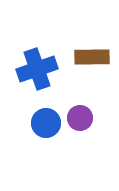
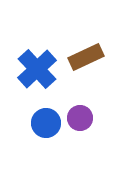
brown rectangle: moved 6 px left; rotated 24 degrees counterclockwise
blue cross: rotated 24 degrees counterclockwise
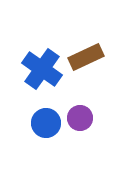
blue cross: moved 5 px right; rotated 12 degrees counterclockwise
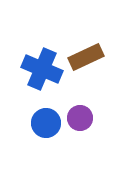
blue cross: rotated 12 degrees counterclockwise
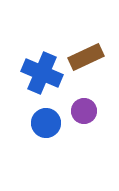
blue cross: moved 4 px down
purple circle: moved 4 px right, 7 px up
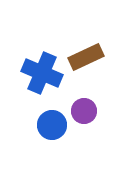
blue circle: moved 6 px right, 2 px down
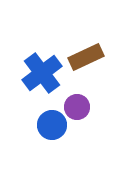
blue cross: rotated 30 degrees clockwise
purple circle: moved 7 px left, 4 px up
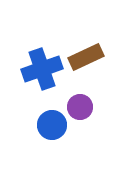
blue cross: moved 4 px up; rotated 18 degrees clockwise
purple circle: moved 3 px right
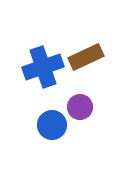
blue cross: moved 1 px right, 2 px up
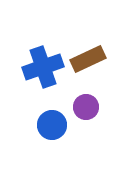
brown rectangle: moved 2 px right, 2 px down
purple circle: moved 6 px right
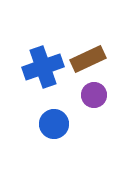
purple circle: moved 8 px right, 12 px up
blue circle: moved 2 px right, 1 px up
